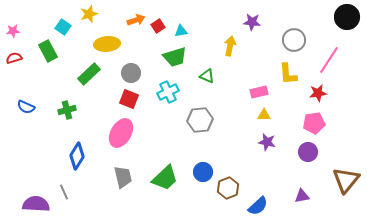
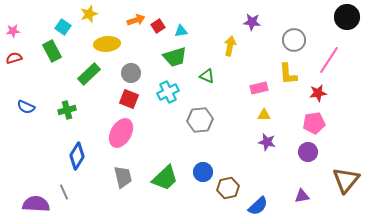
green rectangle at (48, 51): moved 4 px right
pink rectangle at (259, 92): moved 4 px up
brown hexagon at (228, 188): rotated 10 degrees clockwise
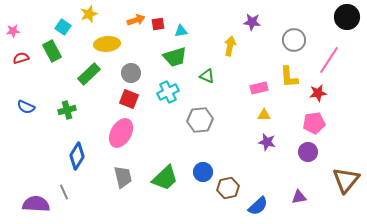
red square at (158, 26): moved 2 px up; rotated 24 degrees clockwise
red semicircle at (14, 58): moved 7 px right
yellow L-shape at (288, 74): moved 1 px right, 3 px down
purple triangle at (302, 196): moved 3 px left, 1 px down
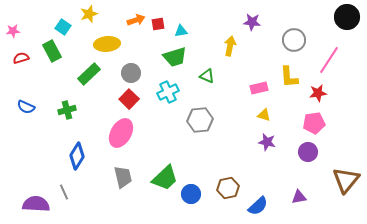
red square at (129, 99): rotated 24 degrees clockwise
yellow triangle at (264, 115): rotated 16 degrees clockwise
blue circle at (203, 172): moved 12 px left, 22 px down
